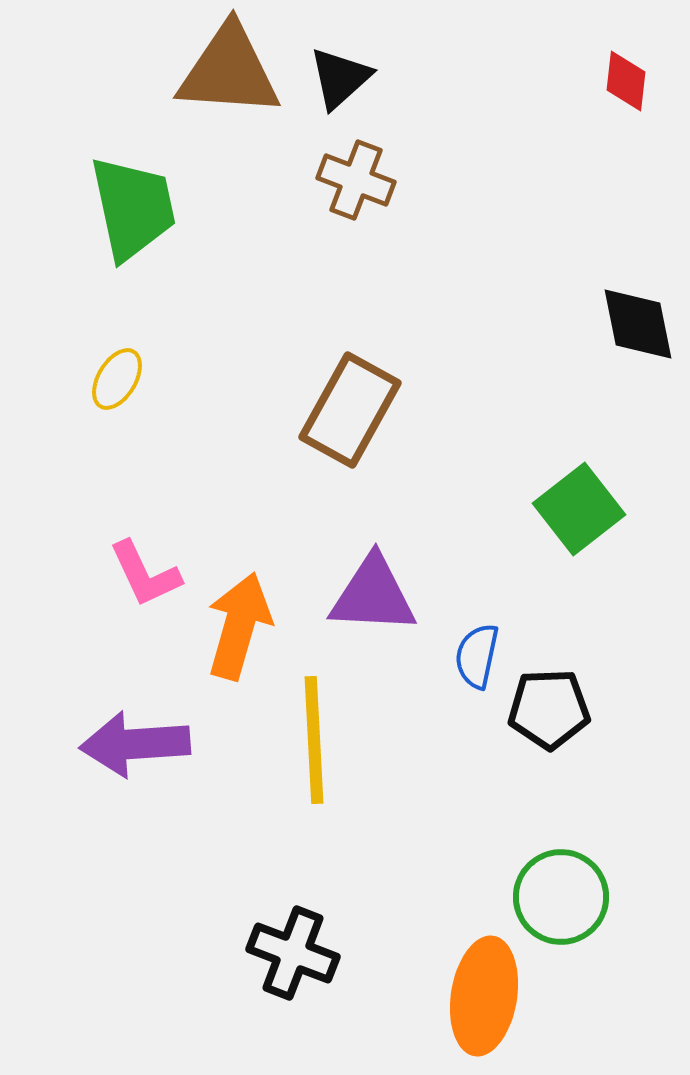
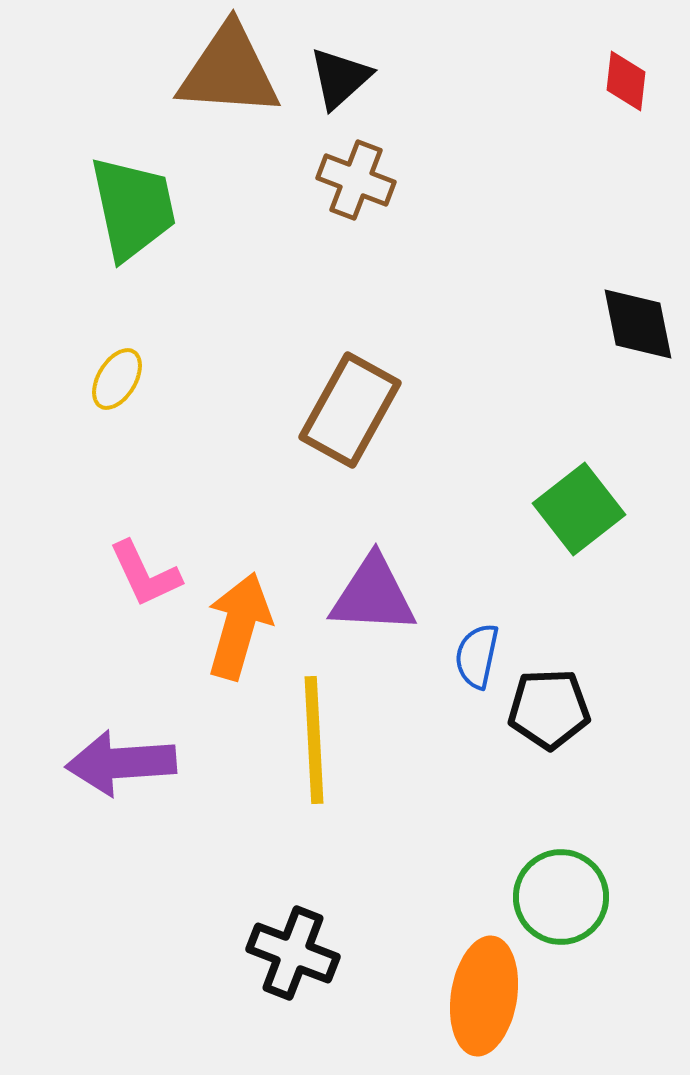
purple arrow: moved 14 px left, 19 px down
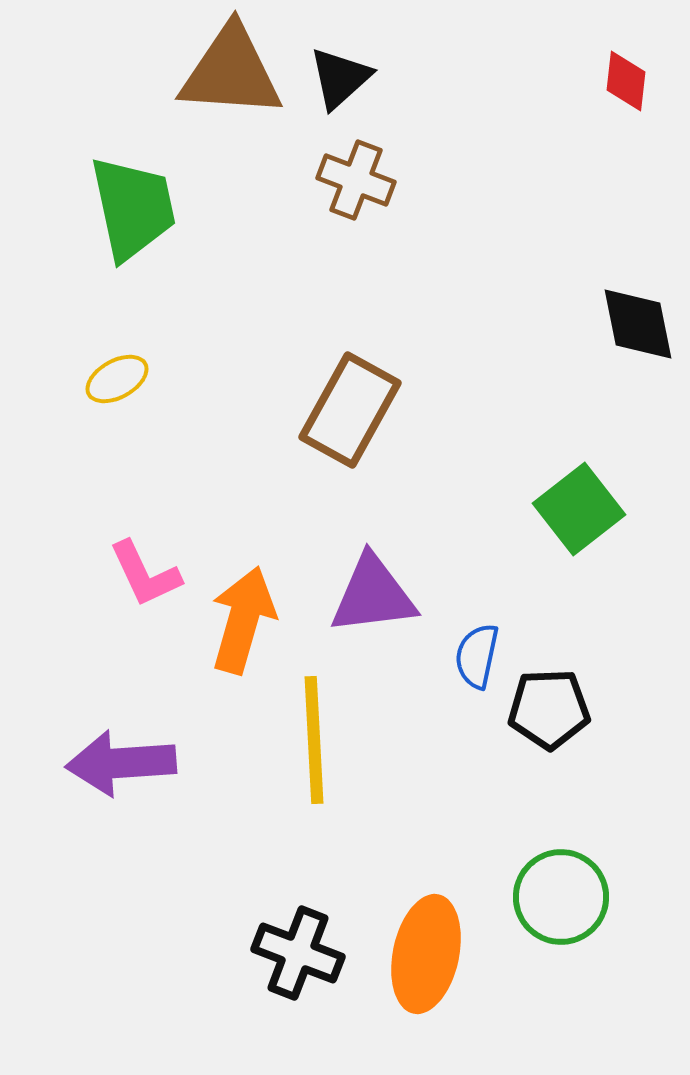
brown triangle: moved 2 px right, 1 px down
yellow ellipse: rotated 30 degrees clockwise
purple triangle: rotated 10 degrees counterclockwise
orange arrow: moved 4 px right, 6 px up
black cross: moved 5 px right
orange ellipse: moved 58 px left, 42 px up; rotated 3 degrees clockwise
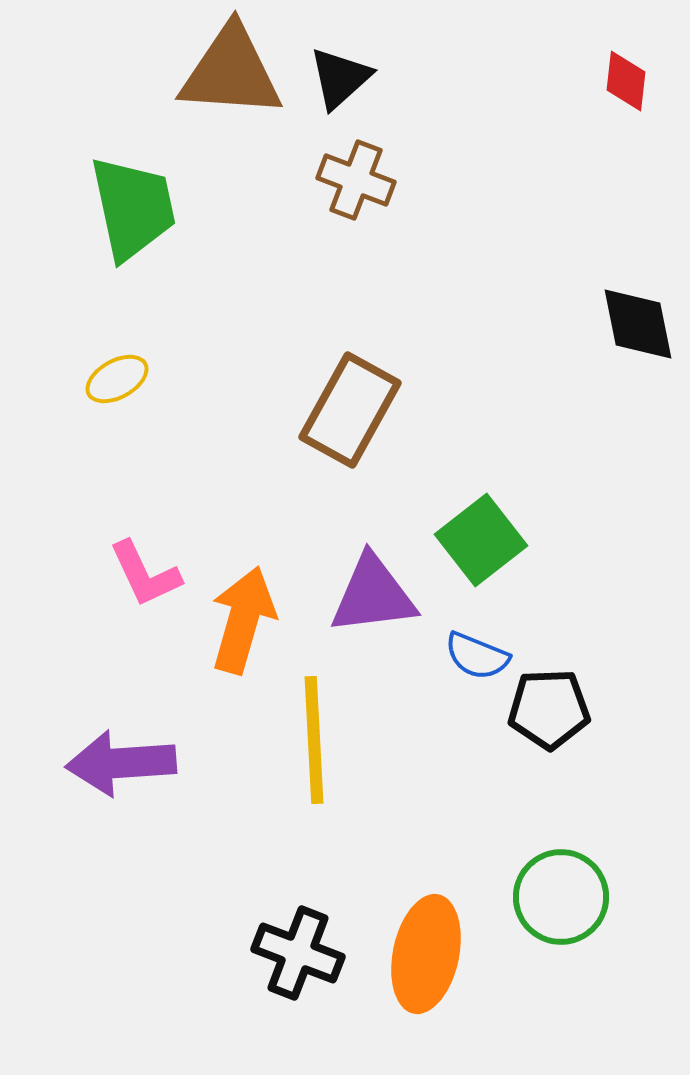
green square: moved 98 px left, 31 px down
blue semicircle: rotated 80 degrees counterclockwise
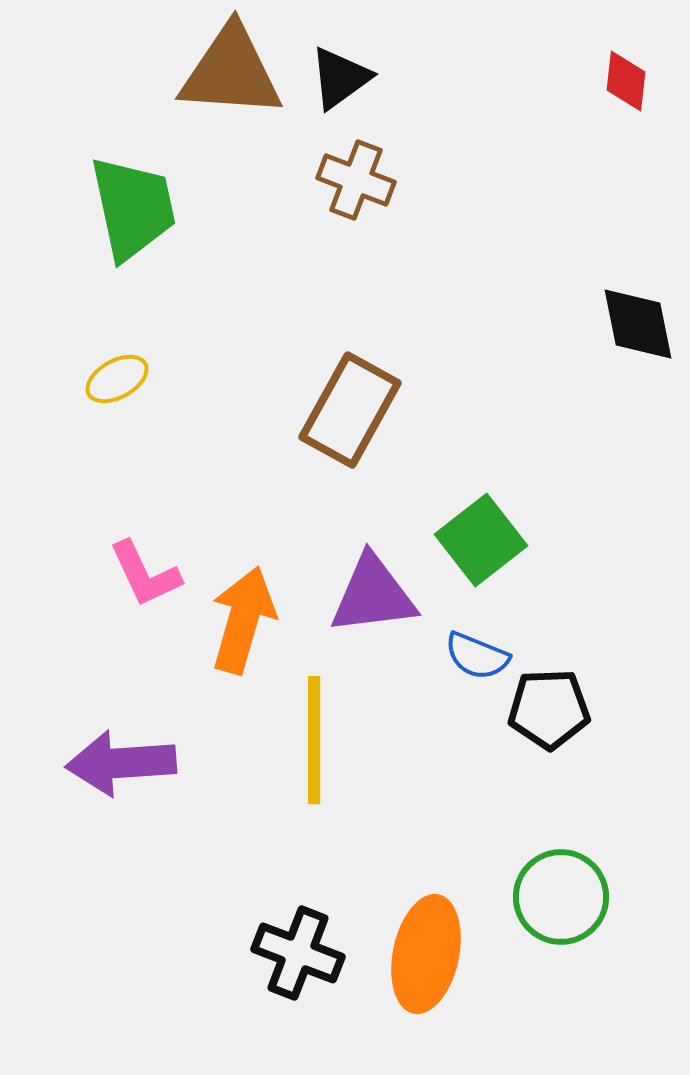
black triangle: rotated 6 degrees clockwise
yellow line: rotated 3 degrees clockwise
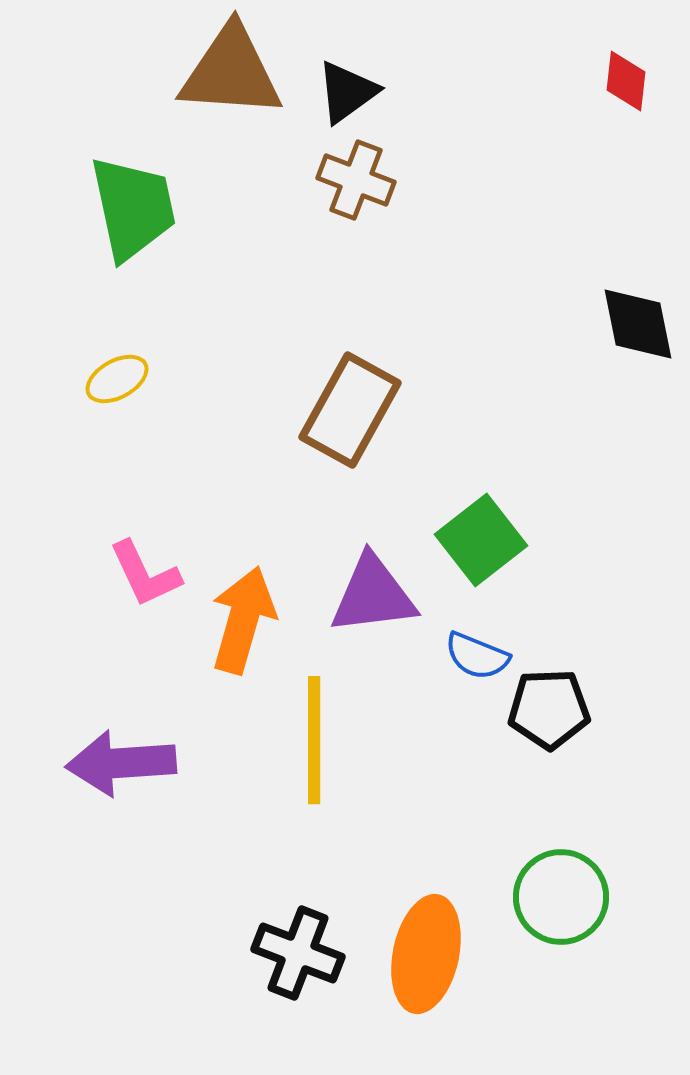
black triangle: moved 7 px right, 14 px down
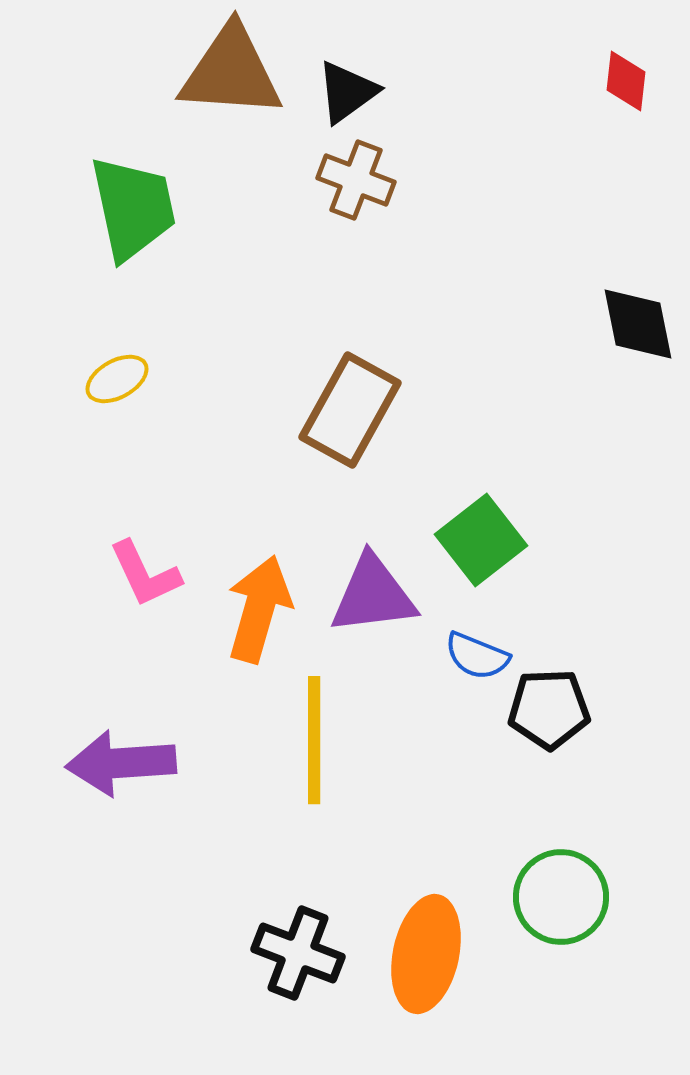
orange arrow: moved 16 px right, 11 px up
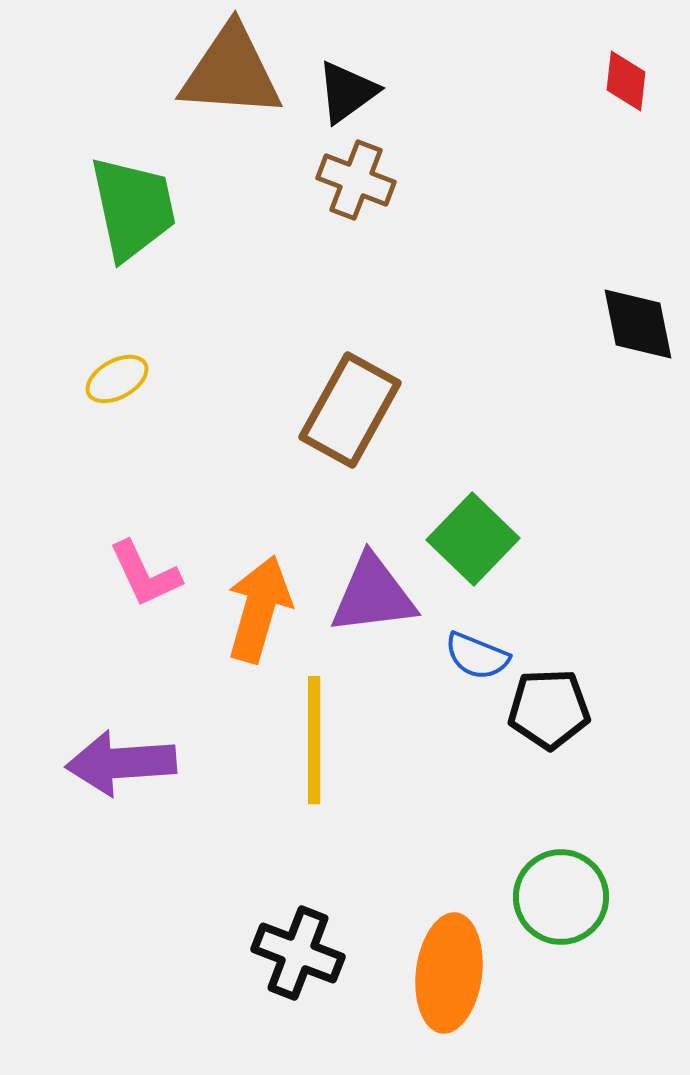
green square: moved 8 px left, 1 px up; rotated 8 degrees counterclockwise
orange ellipse: moved 23 px right, 19 px down; rotated 5 degrees counterclockwise
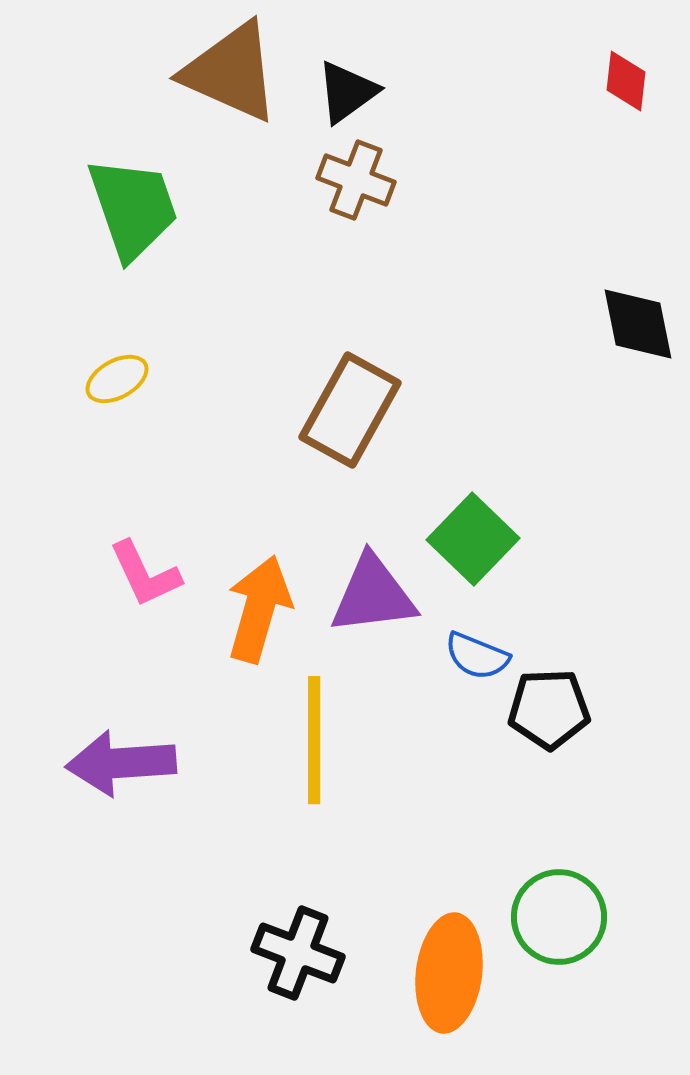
brown triangle: rotated 20 degrees clockwise
green trapezoid: rotated 7 degrees counterclockwise
green circle: moved 2 px left, 20 px down
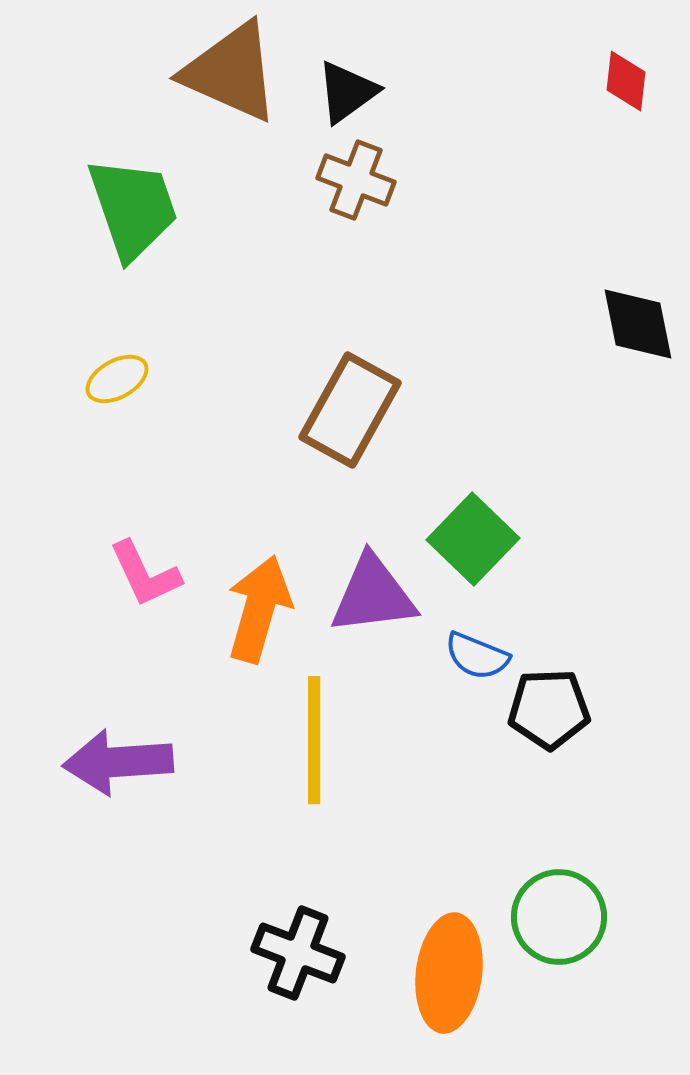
purple arrow: moved 3 px left, 1 px up
